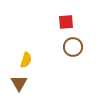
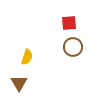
red square: moved 3 px right, 1 px down
yellow semicircle: moved 1 px right, 3 px up
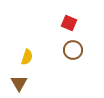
red square: rotated 28 degrees clockwise
brown circle: moved 3 px down
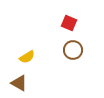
yellow semicircle: rotated 42 degrees clockwise
brown triangle: rotated 30 degrees counterclockwise
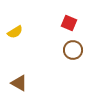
yellow semicircle: moved 12 px left, 25 px up
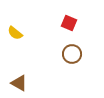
yellow semicircle: moved 1 px down; rotated 70 degrees clockwise
brown circle: moved 1 px left, 4 px down
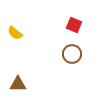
red square: moved 5 px right, 2 px down
brown triangle: moved 1 px left, 1 px down; rotated 30 degrees counterclockwise
